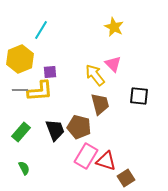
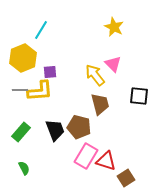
yellow hexagon: moved 3 px right, 1 px up
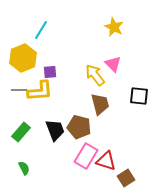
gray line: moved 1 px left
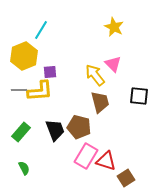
yellow hexagon: moved 1 px right, 2 px up
brown trapezoid: moved 2 px up
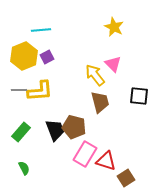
cyan line: rotated 54 degrees clockwise
purple square: moved 3 px left, 15 px up; rotated 24 degrees counterclockwise
brown pentagon: moved 5 px left
pink rectangle: moved 1 px left, 2 px up
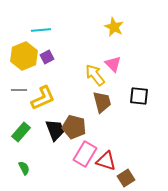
yellow L-shape: moved 3 px right, 7 px down; rotated 20 degrees counterclockwise
brown trapezoid: moved 2 px right
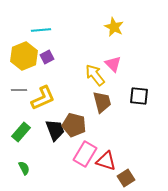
brown pentagon: moved 2 px up
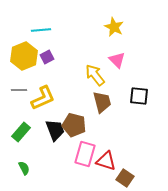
pink triangle: moved 4 px right, 4 px up
pink rectangle: rotated 15 degrees counterclockwise
brown square: moved 1 px left; rotated 24 degrees counterclockwise
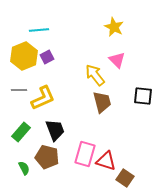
cyan line: moved 2 px left
black square: moved 4 px right
brown pentagon: moved 27 px left, 32 px down
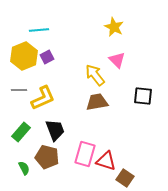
brown trapezoid: moved 5 px left; rotated 85 degrees counterclockwise
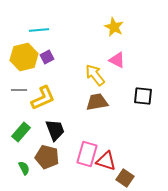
yellow hexagon: moved 1 px down; rotated 8 degrees clockwise
pink triangle: rotated 18 degrees counterclockwise
pink rectangle: moved 2 px right
